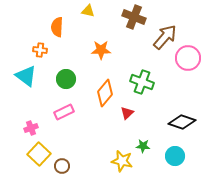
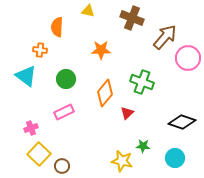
brown cross: moved 2 px left, 1 px down
cyan circle: moved 2 px down
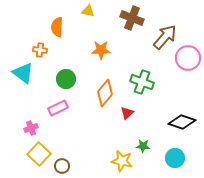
cyan triangle: moved 3 px left, 3 px up
pink rectangle: moved 6 px left, 4 px up
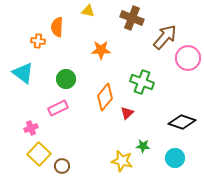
orange cross: moved 2 px left, 9 px up
orange diamond: moved 4 px down
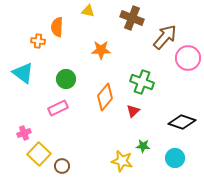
red triangle: moved 6 px right, 2 px up
pink cross: moved 7 px left, 5 px down
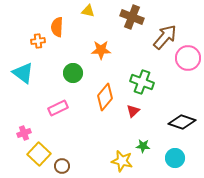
brown cross: moved 1 px up
orange cross: rotated 16 degrees counterclockwise
green circle: moved 7 px right, 6 px up
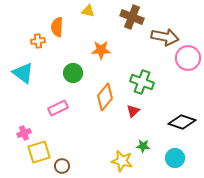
brown arrow: rotated 60 degrees clockwise
yellow square: moved 2 px up; rotated 30 degrees clockwise
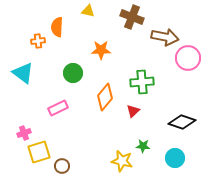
green cross: rotated 25 degrees counterclockwise
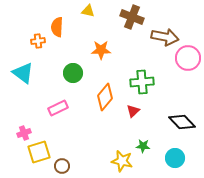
black diamond: rotated 28 degrees clockwise
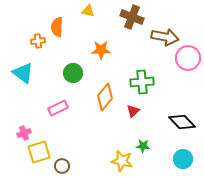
cyan circle: moved 8 px right, 1 px down
